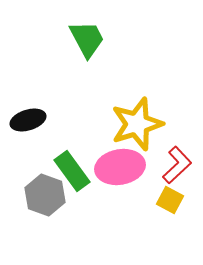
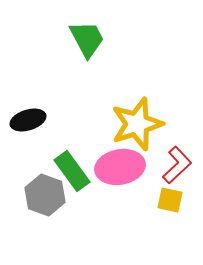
yellow square: rotated 16 degrees counterclockwise
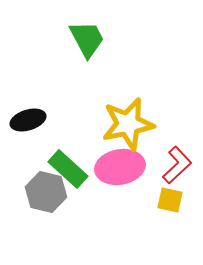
yellow star: moved 9 px left; rotated 6 degrees clockwise
green rectangle: moved 4 px left, 2 px up; rotated 12 degrees counterclockwise
gray hexagon: moved 1 px right, 3 px up; rotated 6 degrees counterclockwise
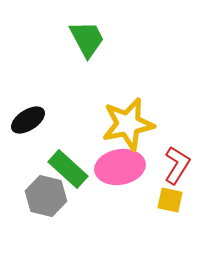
black ellipse: rotated 16 degrees counterclockwise
red L-shape: rotated 15 degrees counterclockwise
gray hexagon: moved 4 px down
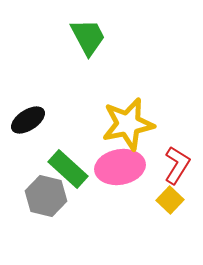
green trapezoid: moved 1 px right, 2 px up
yellow square: rotated 32 degrees clockwise
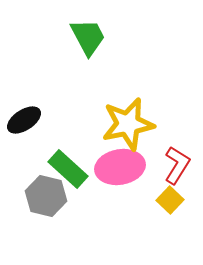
black ellipse: moved 4 px left
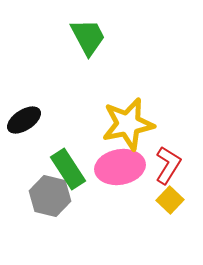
red L-shape: moved 9 px left
green rectangle: rotated 15 degrees clockwise
gray hexagon: moved 4 px right
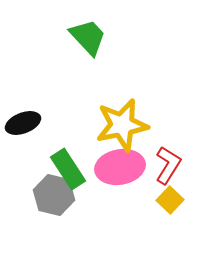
green trapezoid: rotated 15 degrees counterclockwise
black ellipse: moved 1 px left, 3 px down; rotated 12 degrees clockwise
yellow star: moved 6 px left, 1 px down
gray hexagon: moved 4 px right, 1 px up
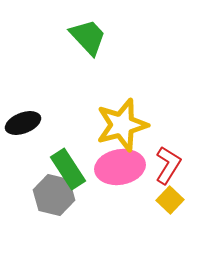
yellow star: rotated 4 degrees counterclockwise
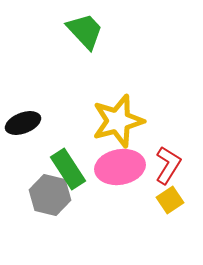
green trapezoid: moved 3 px left, 6 px up
yellow star: moved 4 px left, 4 px up
gray hexagon: moved 4 px left
yellow square: rotated 12 degrees clockwise
